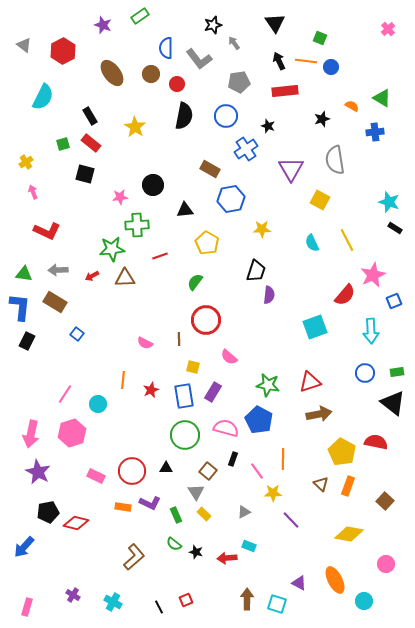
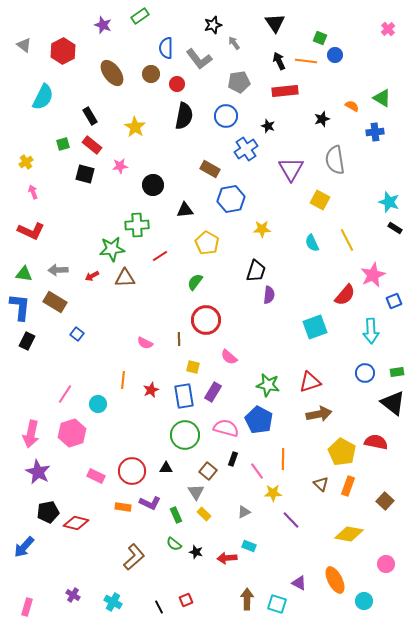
blue circle at (331, 67): moved 4 px right, 12 px up
red rectangle at (91, 143): moved 1 px right, 2 px down
pink star at (120, 197): moved 31 px up
red L-shape at (47, 231): moved 16 px left
red line at (160, 256): rotated 14 degrees counterclockwise
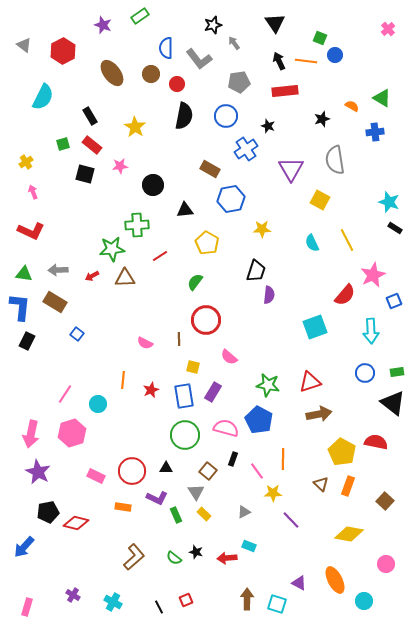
purple L-shape at (150, 503): moved 7 px right, 5 px up
green semicircle at (174, 544): moved 14 px down
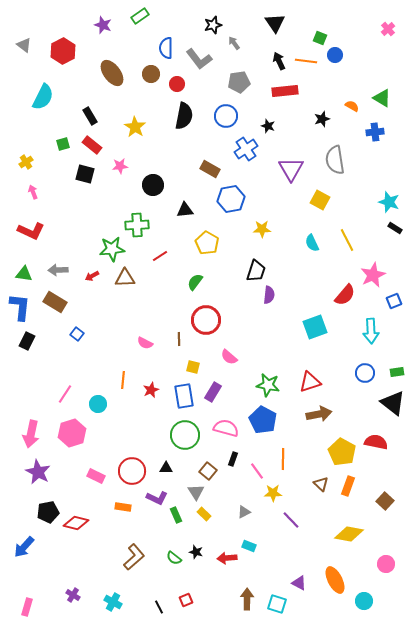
blue pentagon at (259, 420): moved 4 px right
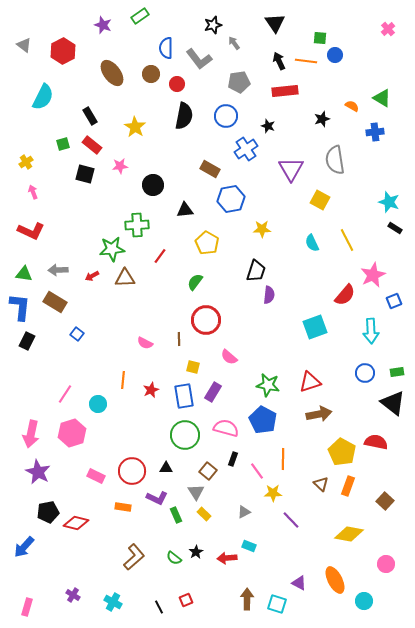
green square at (320, 38): rotated 16 degrees counterclockwise
red line at (160, 256): rotated 21 degrees counterclockwise
black star at (196, 552): rotated 24 degrees clockwise
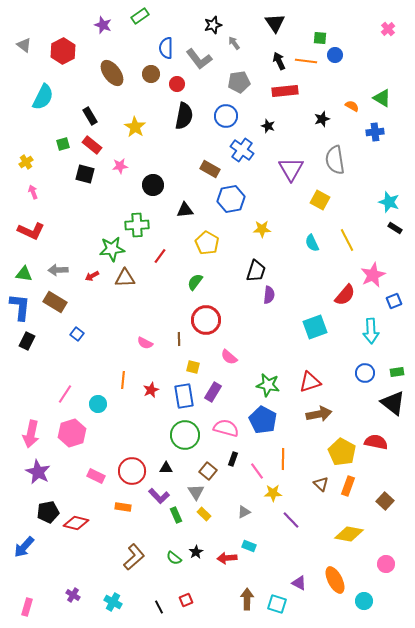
blue cross at (246, 149): moved 4 px left, 1 px down; rotated 20 degrees counterclockwise
purple L-shape at (157, 498): moved 2 px right, 2 px up; rotated 20 degrees clockwise
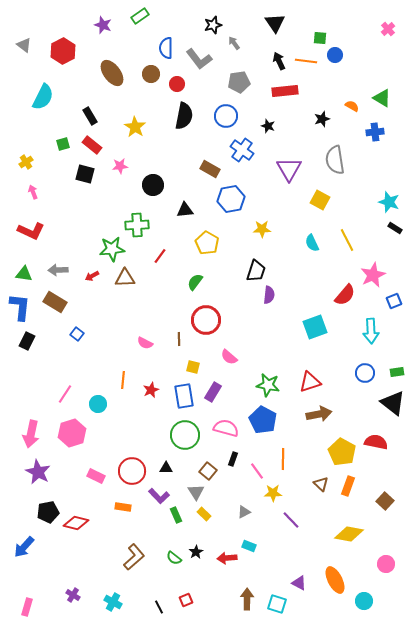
purple triangle at (291, 169): moved 2 px left
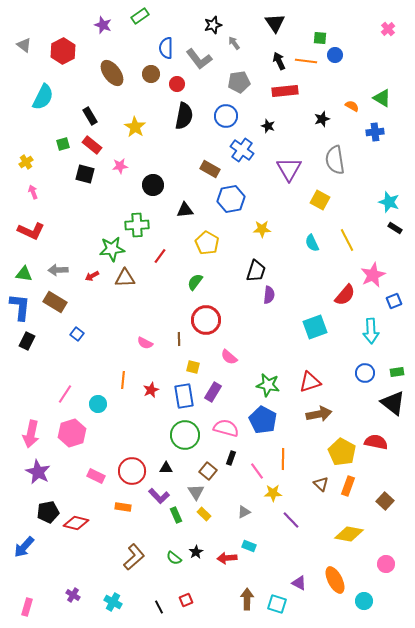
black rectangle at (233, 459): moved 2 px left, 1 px up
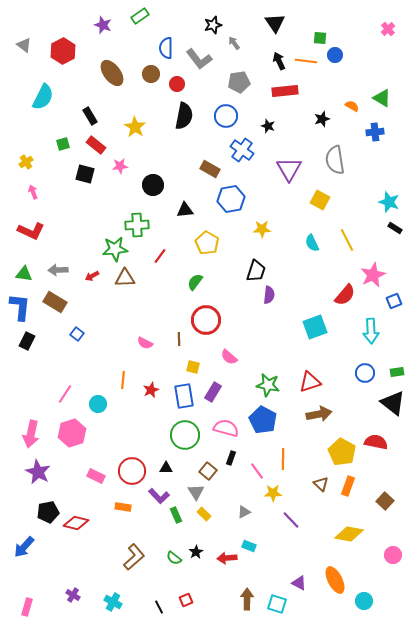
red rectangle at (92, 145): moved 4 px right
green star at (112, 249): moved 3 px right
pink circle at (386, 564): moved 7 px right, 9 px up
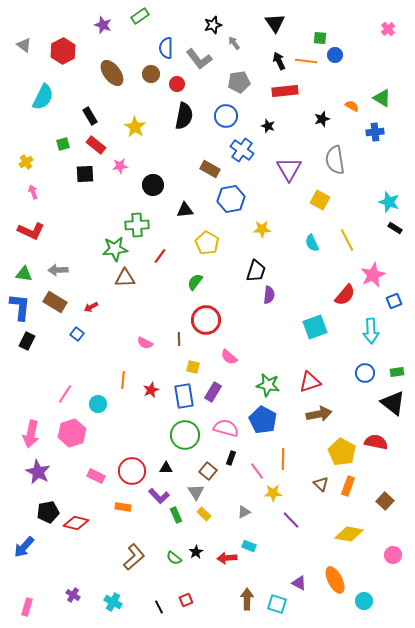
black square at (85, 174): rotated 18 degrees counterclockwise
red arrow at (92, 276): moved 1 px left, 31 px down
